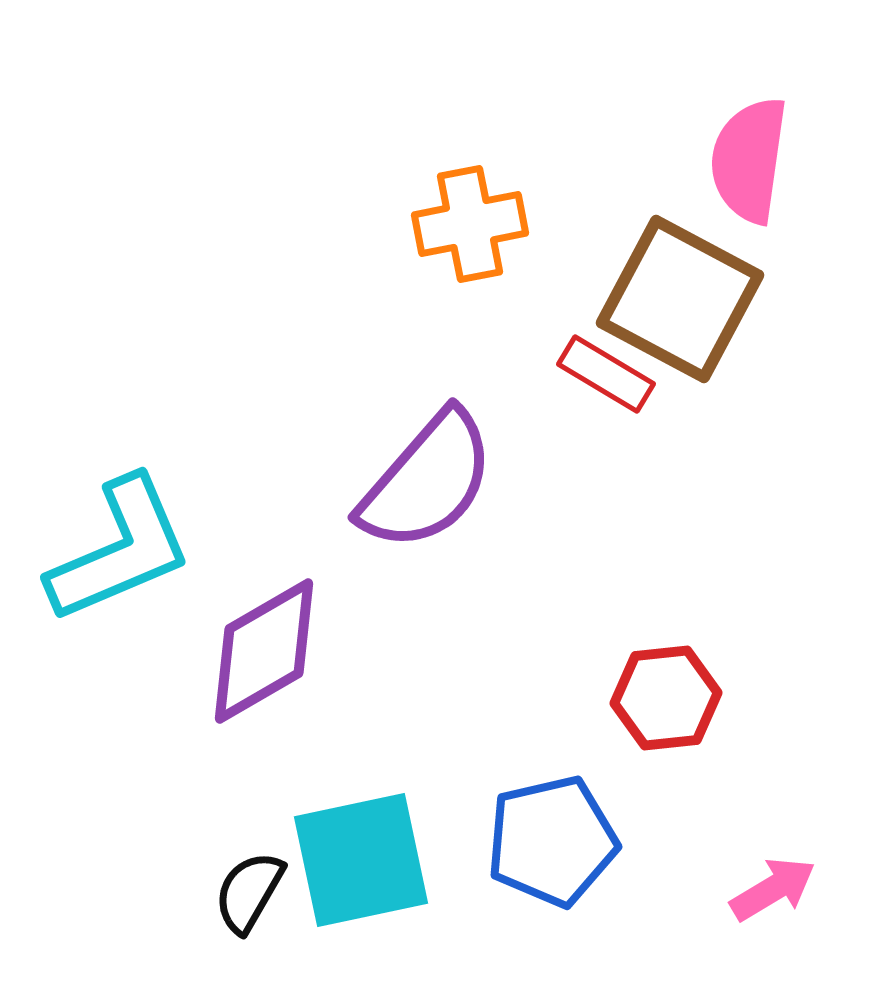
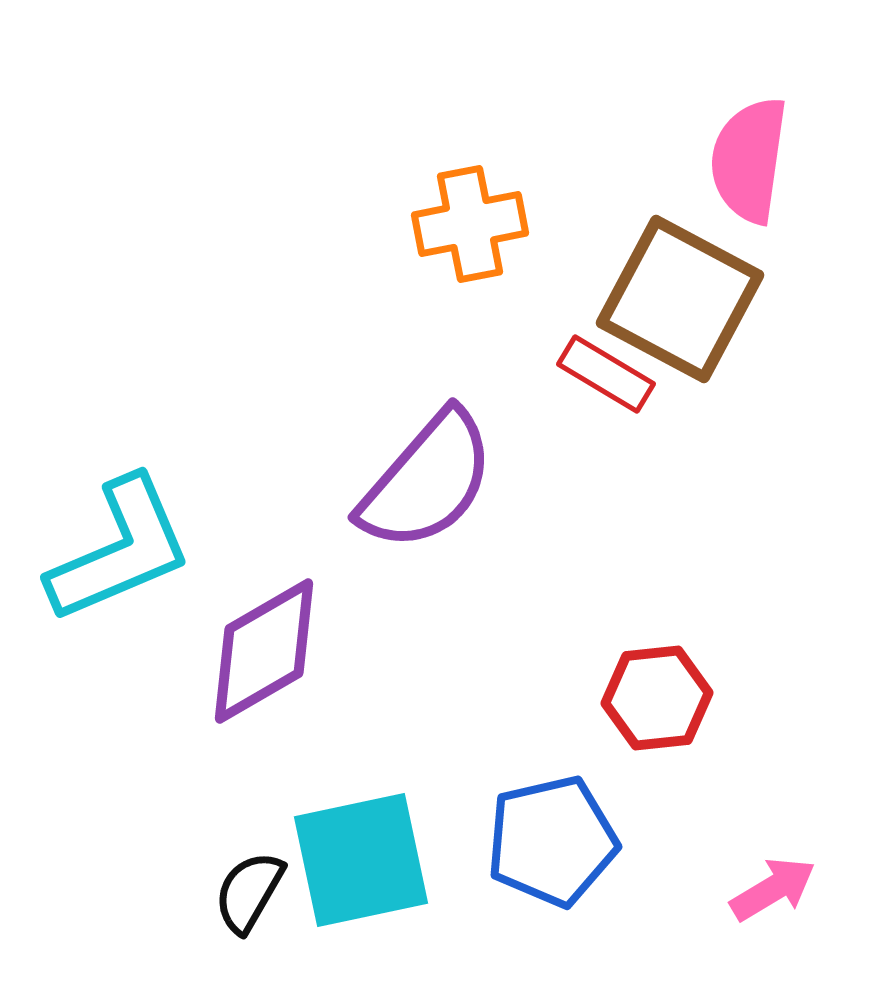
red hexagon: moved 9 px left
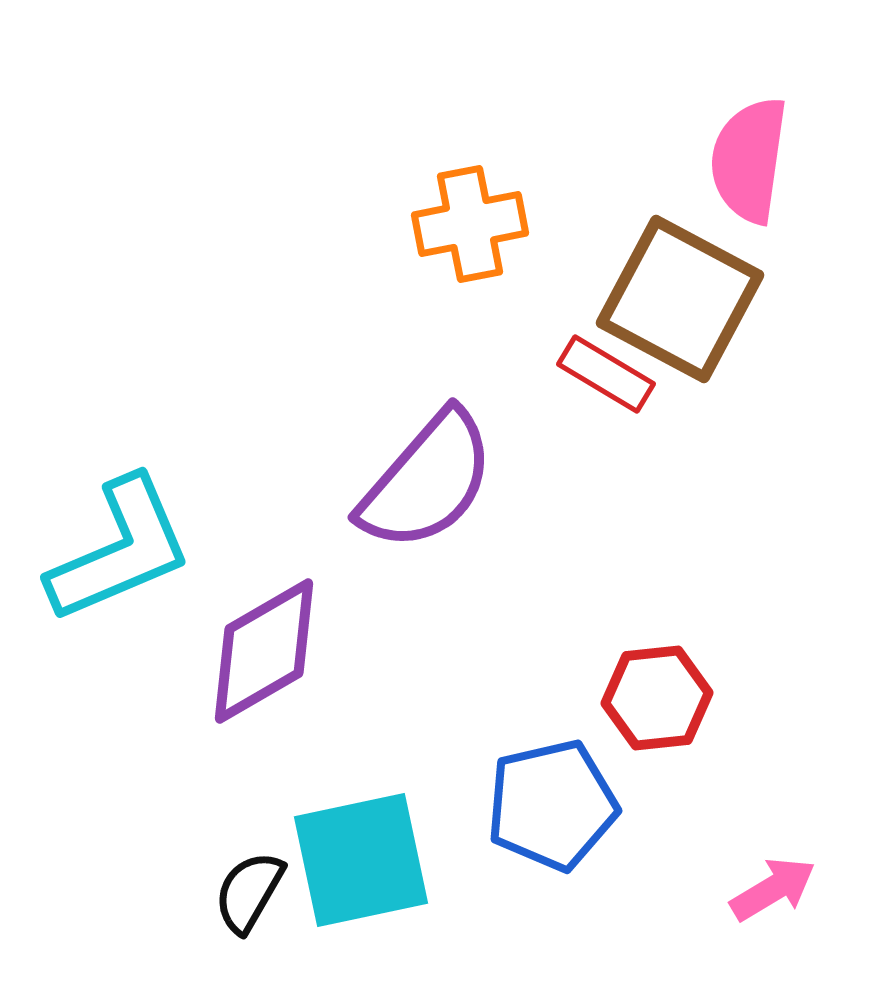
blue pentagon: moved 36 px up
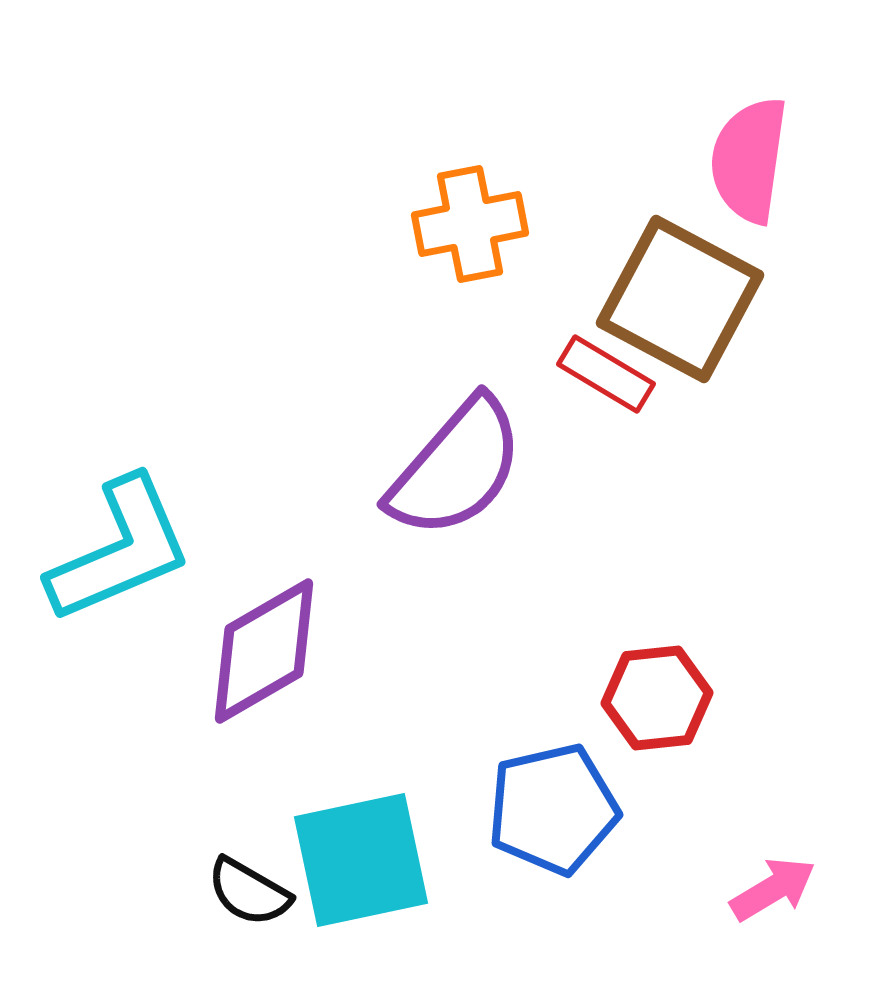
purple semicircle: moved 29 px right, 13 px up
blue pentagon: moved 1 px right, 4 px down
black semicircle: rotated 90 degrees counterclockwise
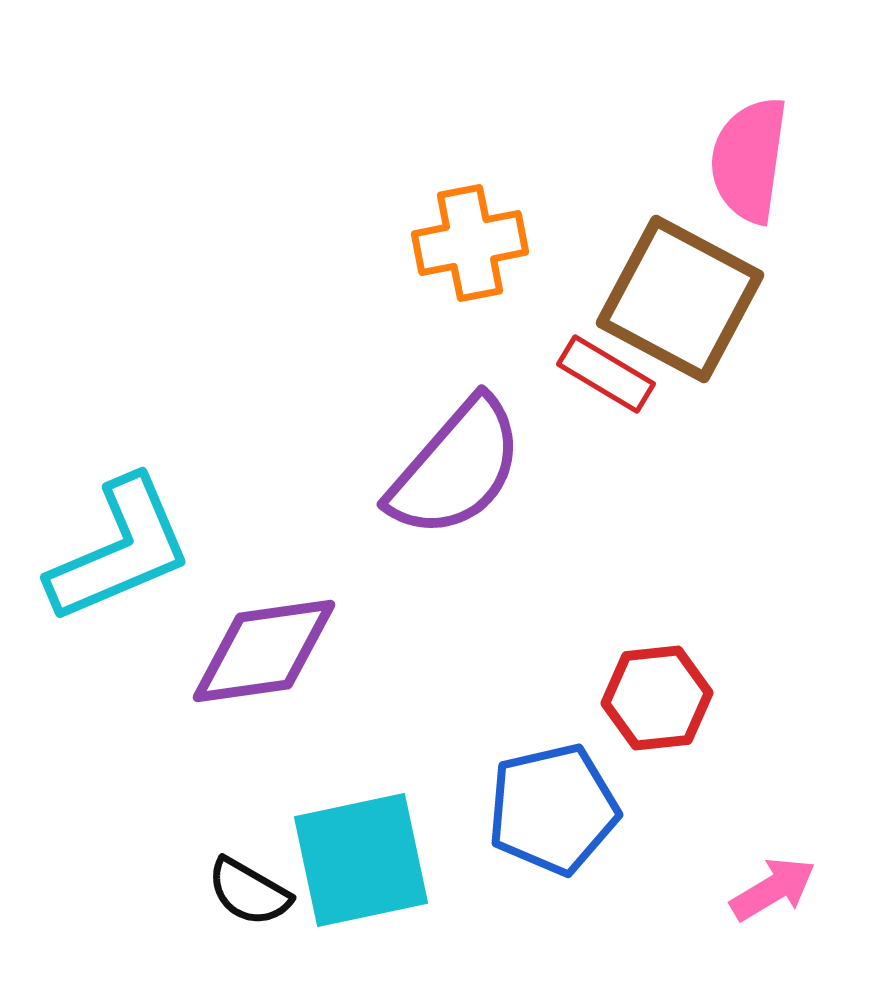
orange cross: moved 19 px down
purple diamond: rotated 22 degrees clockwise
